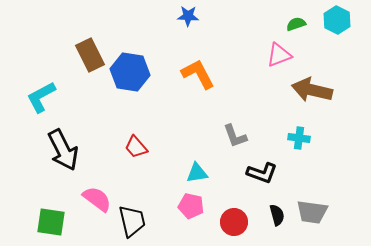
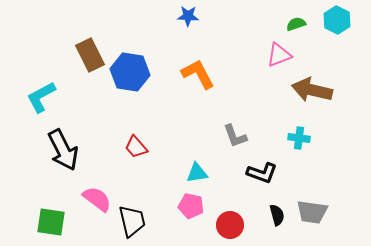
red circle: moved 4 px left, 3 px down
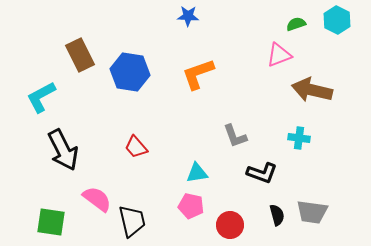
brown rectangle: moved 10 px left
orange L-shape: rotated 81 degrees counterclockwise
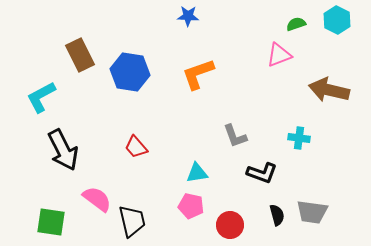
brown arrow: moved 17 px right
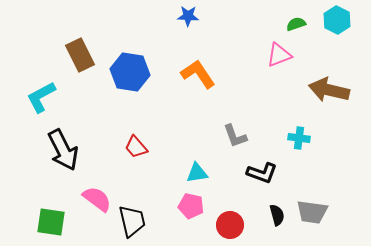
orange L-shape: rotated 75 degrees clockwise
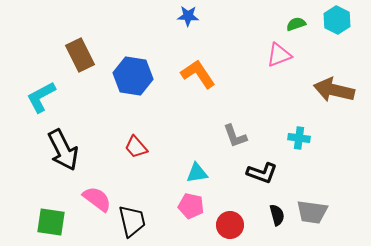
blue hexagon: moved 3 px right, 4 px down
brown arrow: moved 5 px right
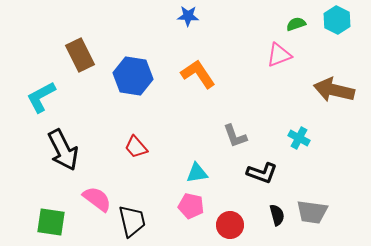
cyan cross: rotated 20 degrees clockwise
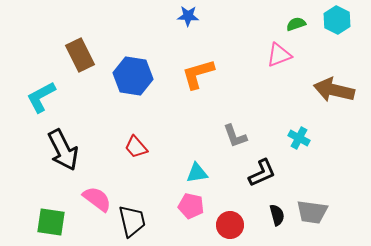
orange L-shape: rotated 72 degrees counterclockwise
black L-shape: rotated 44 degrees counterclockwise
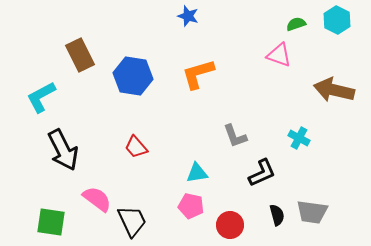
blue star: rotated 15 degrees clockwise
pink triangle: rotated 40 degrees clockwise
black trapezoid: rotated 12 degrees counterclockwise
